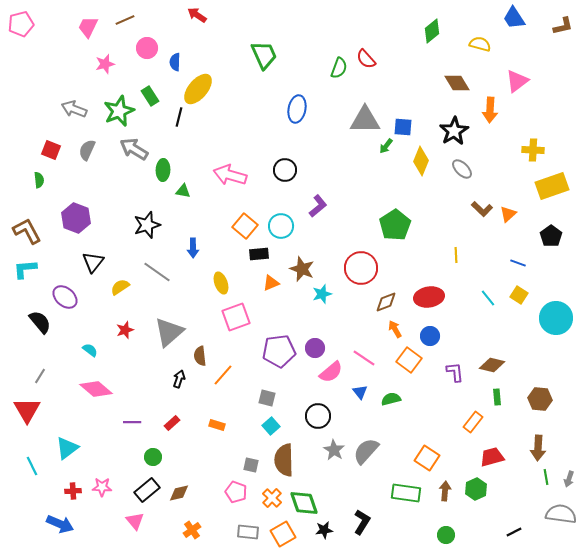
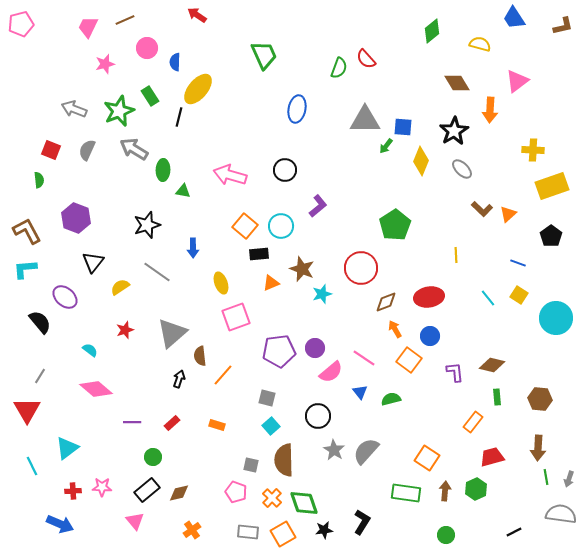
gray triangle at (169, 332): moved 3 px right, 1 px down
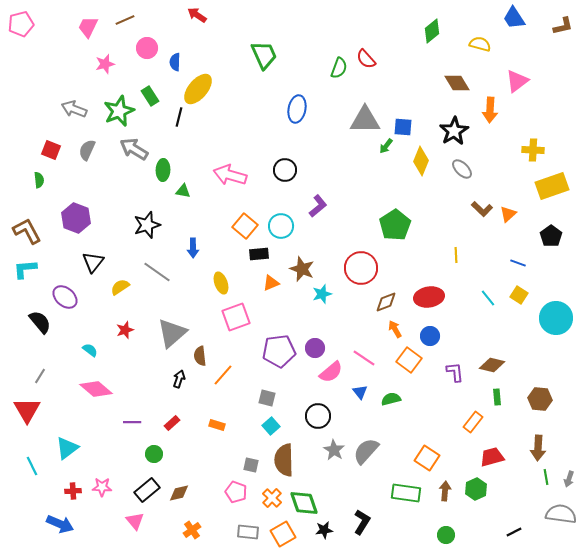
green circle at (153, 457): moved 1 px right, 3 px up
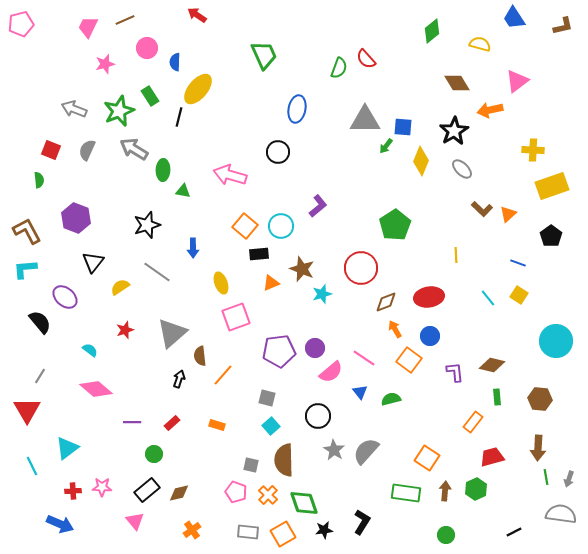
orange arrow at (490, 110): rotated 75 degrees clockwise
black circle at (285, 170): moved 7 px left, 18 px up
cyan circle at (556, 318): moved 23 px down
orange cross at (272, 498): moved 4 px left, 3 px up
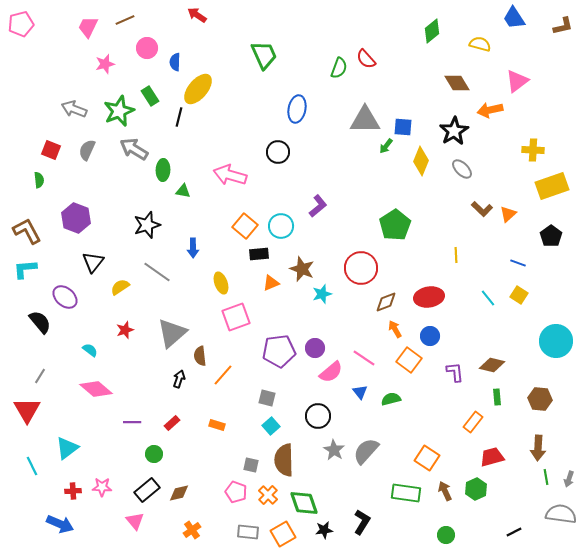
brown arrow at (445, 491): rotated 30 degrees counterclockwise
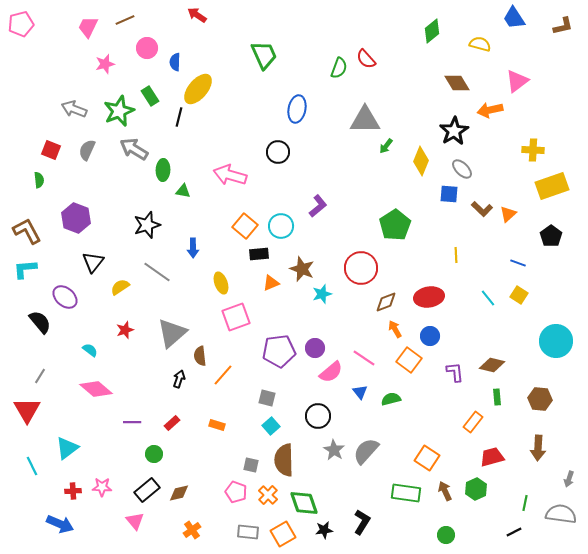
blue square at (403, 127): moved 46 px right, 67 px down
green line at (546, 477): moved 21 px left, 26 px down; rotated 21 degrees clockwise
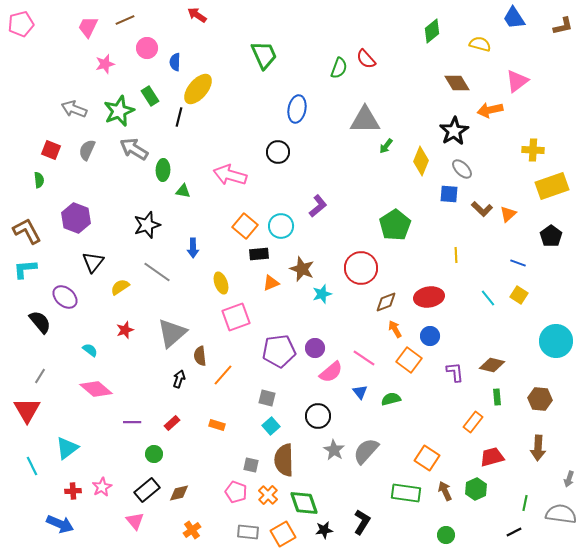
pink star at (102, 487): rotated 30 degrees counterclockwise
